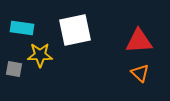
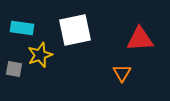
red triangle: moved 1 px right, 2 px up
yellow star: rotated 20 degrees counterclockwise
orange triangle: moved 18 px left; rotated 18 degrees clockwise
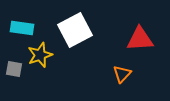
white square: rotated 16 degrees counterclockwise
orange triangle: moved 1 px down; rotated 12 degrees clockwise
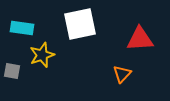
white square: moved 5 px right, 6 px up; rotated 16 degrees clockwise
yellow star: moved 2 px right
gray square: moved 2 px left, 2 px down
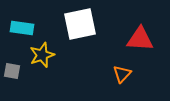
red triangle: rotated 8 degrees clockwise
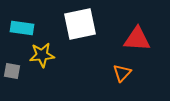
red triangle: moved 3 px left
yellow star: rotated 15 degrees clockwise
orange triangle: moved 1 px up
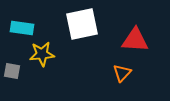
white square: moved 2 px right
red triangle: moved 2 px left, 1 px down
yellow star: moved 1 px up
